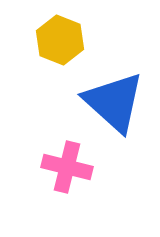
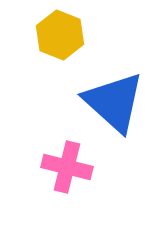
yellow hexagon: moved 5 px up
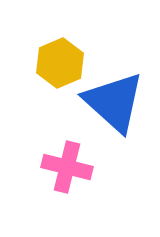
yellow hexagon: moved 28 px down; rotated 15 degrees clockwise
